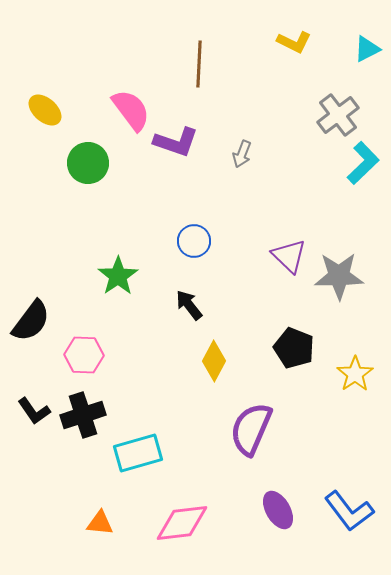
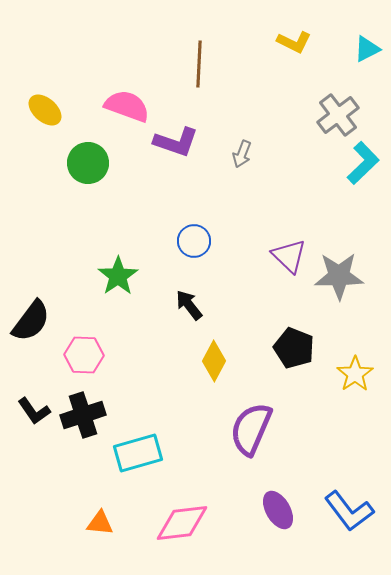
pink semicircle: moved 4 px left, 4 px up; rotated 33 degrees counterclockwise
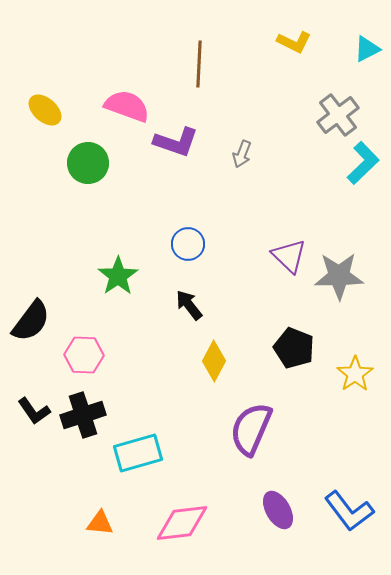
blue circle: moved 6 px left, 3 px down
